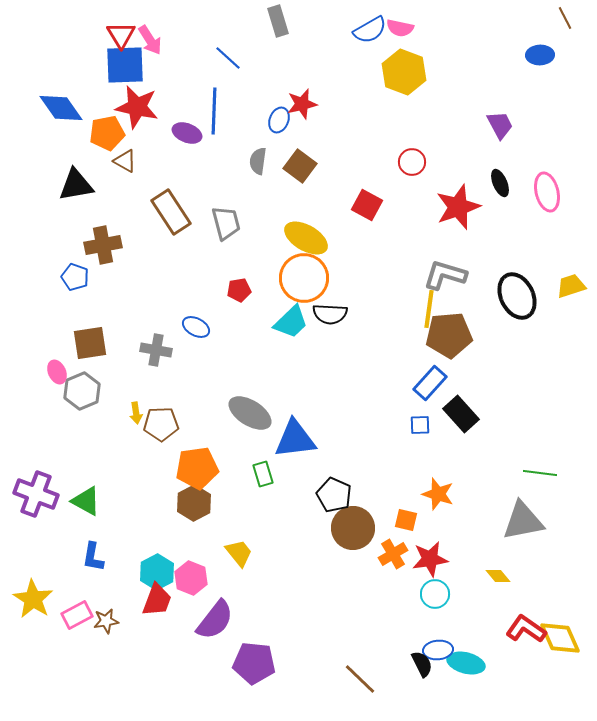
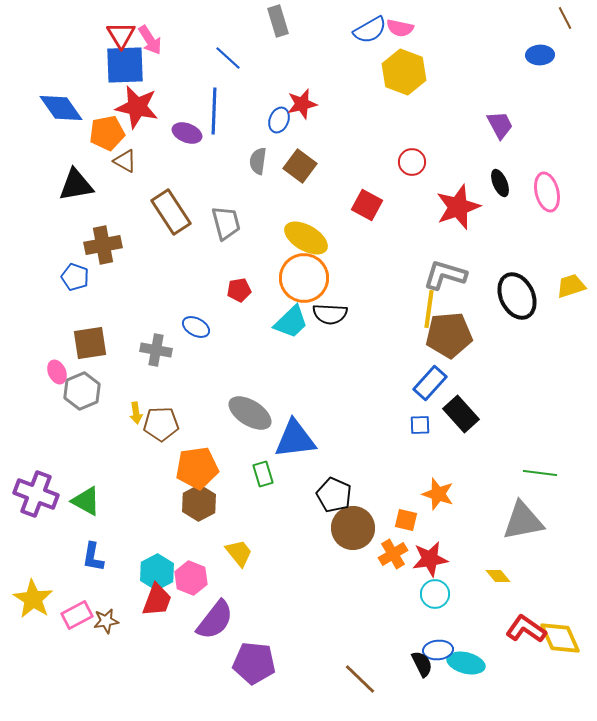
brown hexagon at (194, 503): moved 5 px right
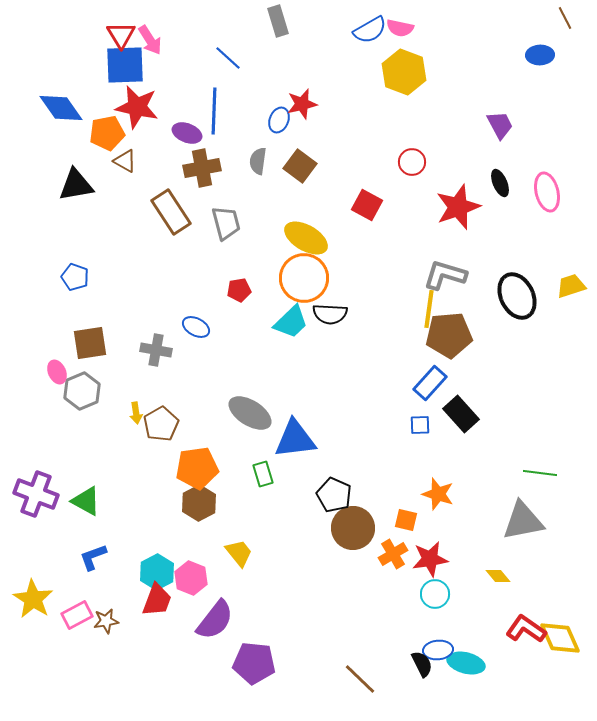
brown cross at (103, 245): moved 99 px right, 77 px up
brown pentagon at (161, 424): rotated 28 degrees counterclockwise
blue L-shape at (93, 557): rotated 60 degrees clockwise
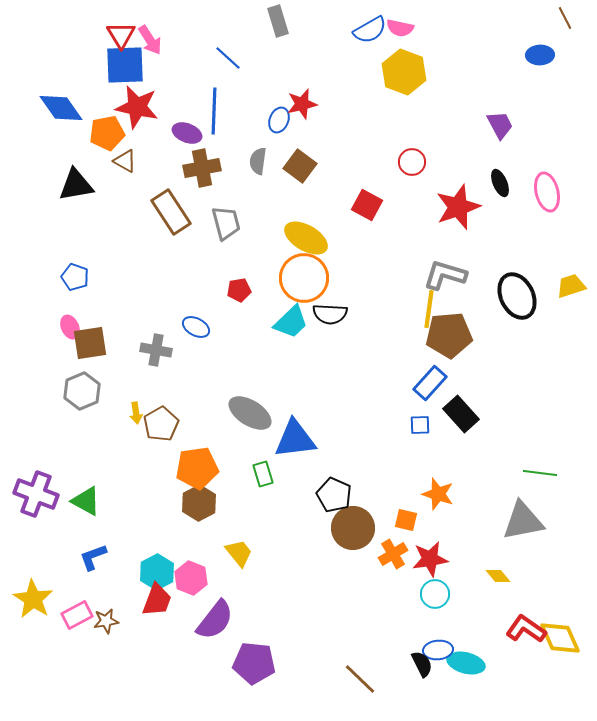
pink ellipse at (57, 372): moved 13 px right, 45 px up
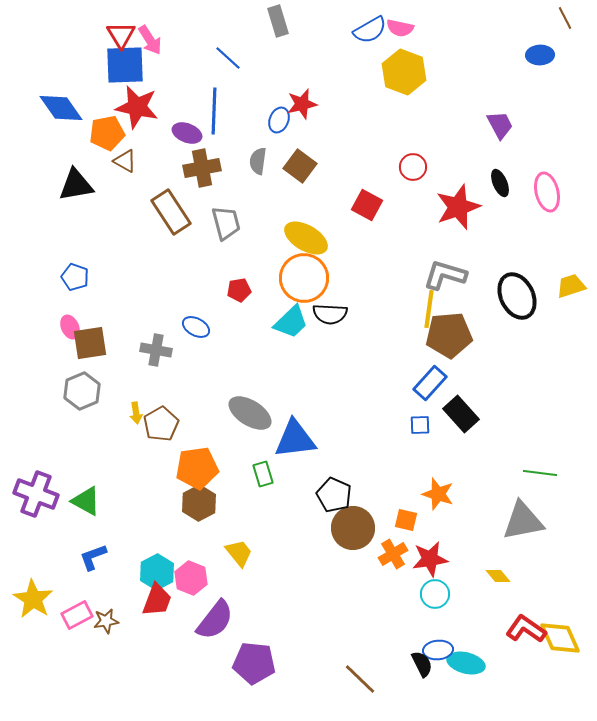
red circle at (412, 162): moved 1 px right, 5 px down
